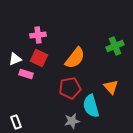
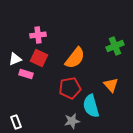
orange triangle: moved 2 px up
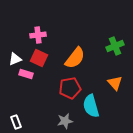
orange triangle: moved 4 px right, 2 px up
gray star: moved 7 px left
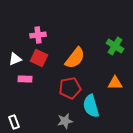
green cross: rotated 36 degrees counterclockwise
pink rectangle: moved 1 px left, 5 px down; rotated 16 degrees counterclockwise
orange triangle: rotated 49 degrees counterclockwise
white rectangle: moved 2 px left
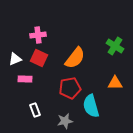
white rectangle: moved 21 px right, 12 px up
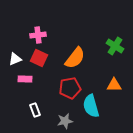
orange triangle: moved 1 px left, 2 px down
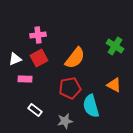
red square: rotated 36 degrees clockwise
orange triangle: rotated 28 degrees clockwise
white rectangle: rotated 32 degrees counterclockwise
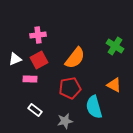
red square: moved 2 px down
pink rectangle: moved 5 px right
cyan semicircle: moved 3 px right, 1 px down
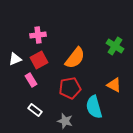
pink rectangle: moved 1 px right, 1 px down; rotated 56 degrees clockwise
gray star: rotated 28 degrees clockwise
